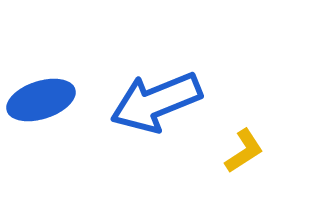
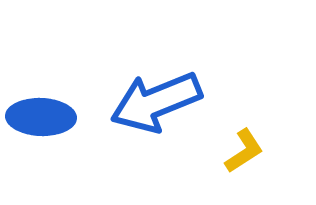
blue ellipse: moved 17 px down; rotated 20 degrees clockwise
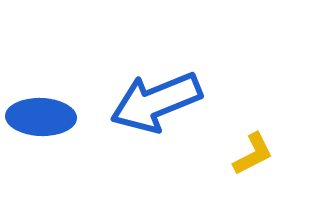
yellow L-shape: moved 9 px right, 3 px down; rotated 6 degrees clockwise
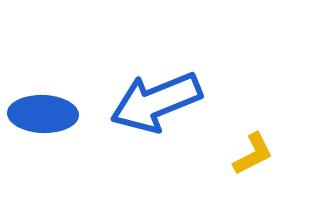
blue ellipse: moved 2 px right, 3 px up
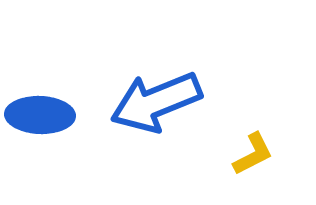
blue ellipse: moved 3 px left, 1 px down
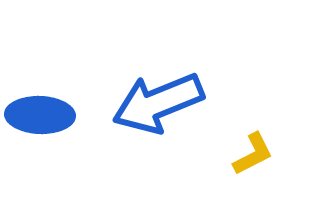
blue arrow: moved 2 px right, 1 px down
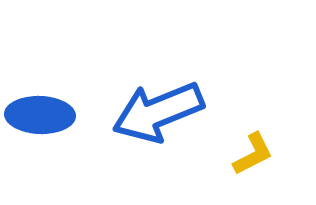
blue arrow: moved 9 px down
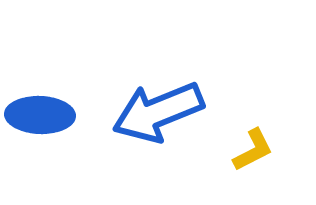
yellow L-shape: moved 4 px up
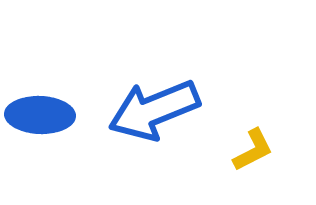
blue arrow: moved 4 px left, 2 px up
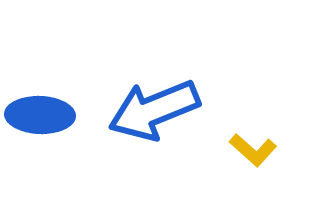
yellow L-shape: rotated 69 degrees clockwise
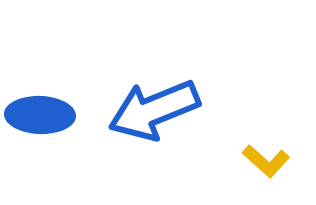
yellow L-shape: moved 13 px right, 11 px down
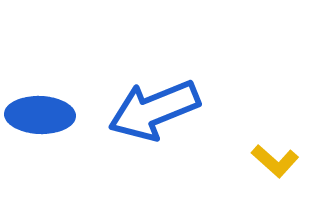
yellow L-shape: moved 9 px right
